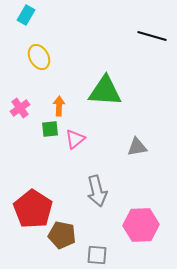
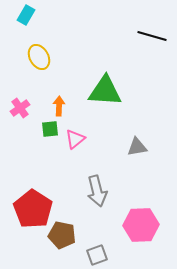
gray square: rotated 25 degrees counterclockwise
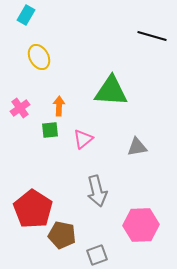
green triangle: moved 6 px right
green square: moved 1 px down
pink triangle: moved 8 px right
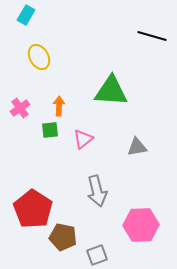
brown pentagon: moved 1 px right, 2 px down
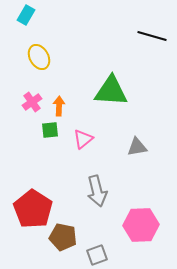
pink cross: moved 12 px right, 6 px up
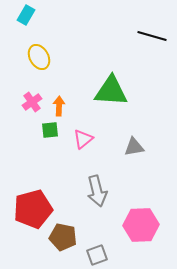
gray triangle: moved 3 px left
red pentagon: rotated 24 degrees clockwise
